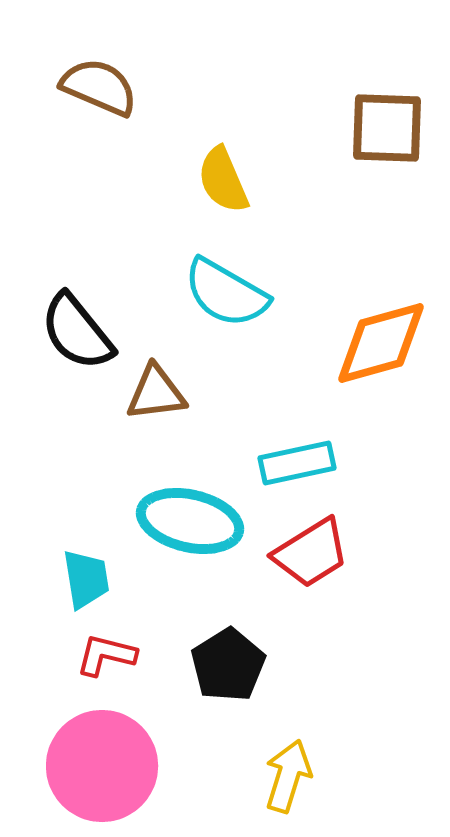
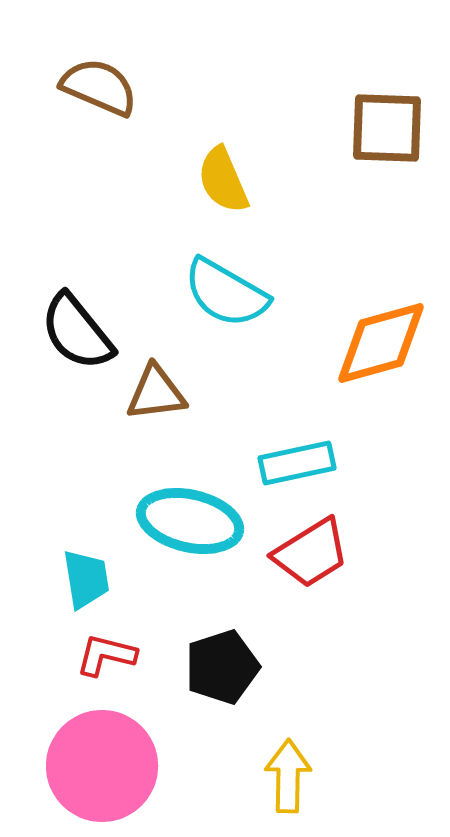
black pentagon: moved 6 px left, 2 px down; rotated 14 degrees clockwise
yellow arrow: rotated 16 degrees counterclockwise
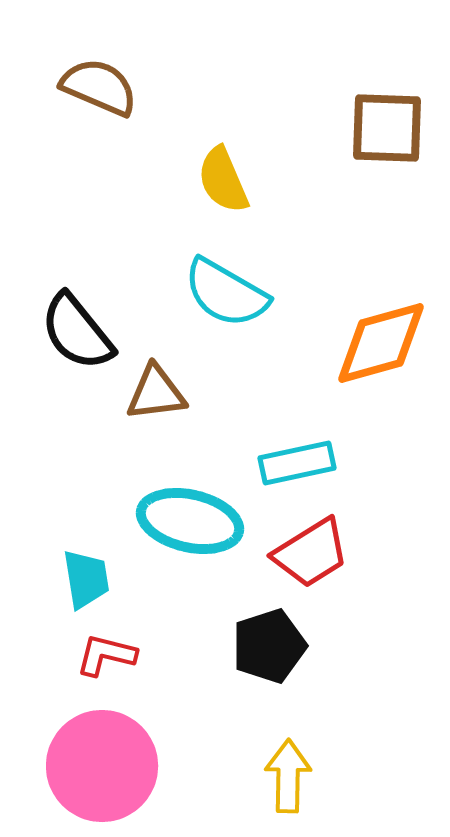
black pentagon: moved 47 px right, 21 px up
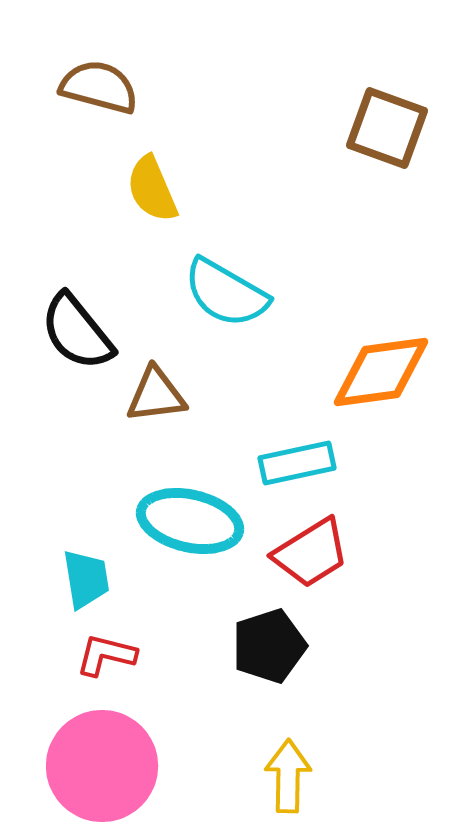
brown semicircle: rotated 8 degrees counterclockwise
brown square: rotated 18 degrees clockwise
yellow semicircle: moved 71 px left, 9 px down
orange diamond: moved 29 px down; rotated 8 degrees clockwise
brown triangle: moved 2 px down
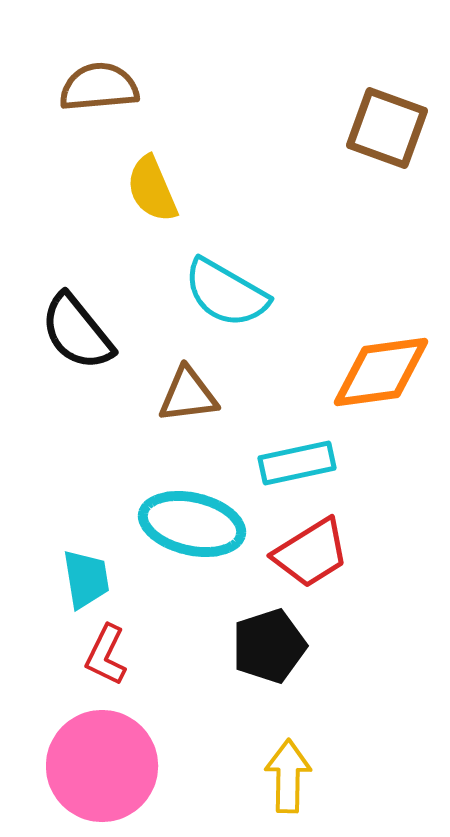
brown semicircle: rotated 20 degrees counterclockwise
brown triangle: moved 32 px right
cyan ellipse: moved 2 px right, 3 px down
red L-shape: rotated 78 degrees counterclockwise
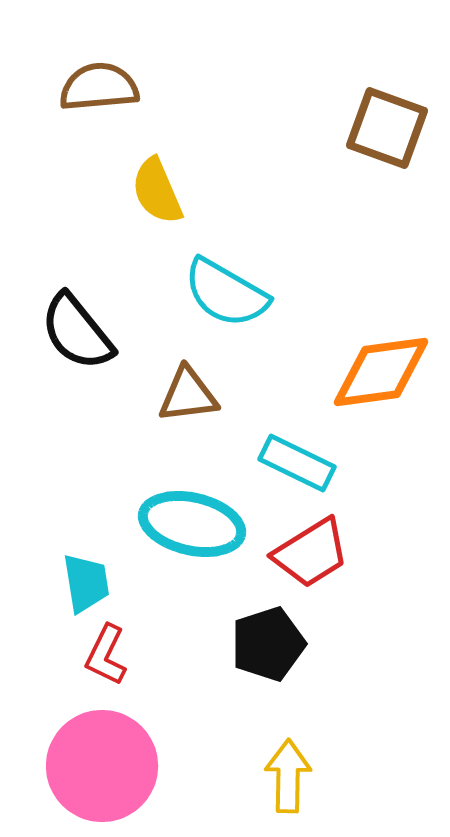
yellow semicircle: moved 5 px right, 2 px down
cyan rectangle: rotated 38 degrees clockwise
cyan trapezoid: moved 4 px down
black pentagon: moved 1 px left, 2 px up
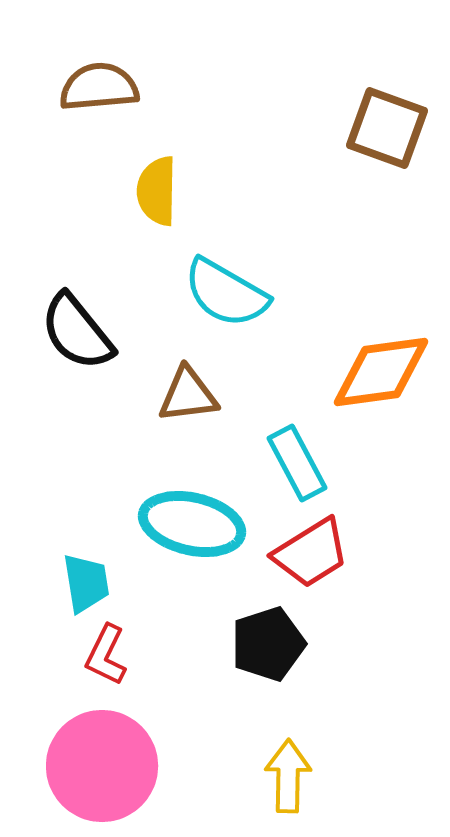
yellow semicircle: rotated 24 degrees clockwise
cyan rectangle: rotated 36 degrees clockwise
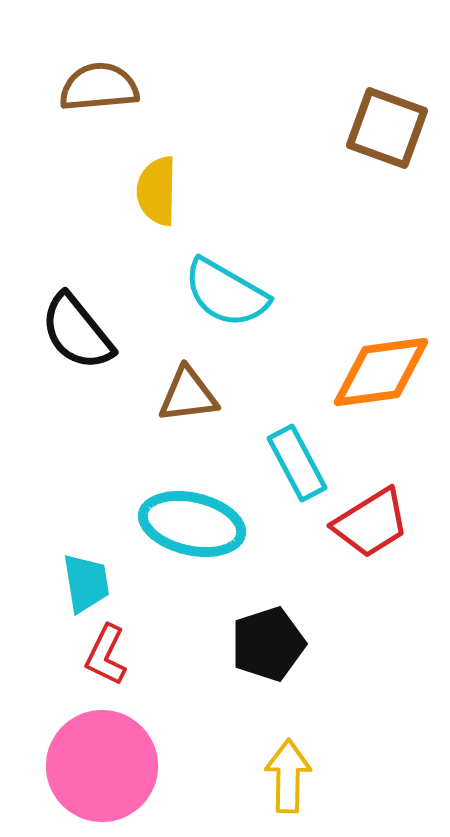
red trapezoid: moved 60 px right, 30 px up
